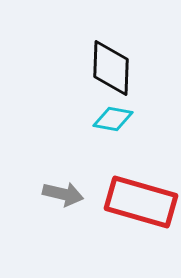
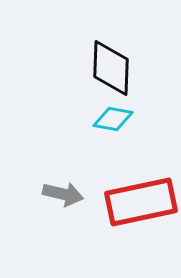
red rectangle: rotated 28 degrees counterclockwise
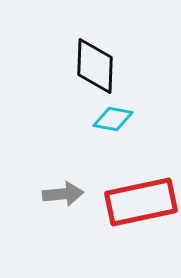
black diamond: moved 16 px left, 2 px up
gray arrow: rotated 18 degrees counterclockwise
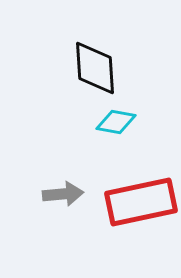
black diamond: moved 2 px down; rotated 6 degrees counterclockwise
cyan diamond: moved 3 px right, 3 px down
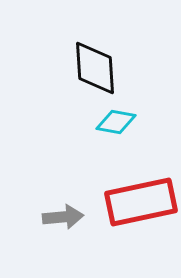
gray arrow: moved 23 px down
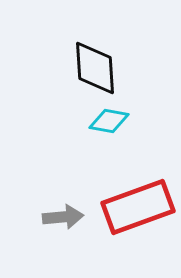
cyan diamond: moved 7 px left, 1 px up
red rectangle: moved 3 px left, 5 px down; rotated 8 degrees counterclockwise
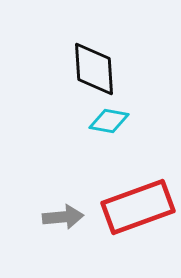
black diamond: moved 1 px left, 1 px down
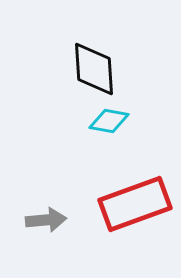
red rectangle: moved 3 px left, 3 px up
gray arrow: moved 17 px left, 3 px down
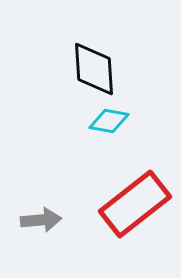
red rectangle: rotated 18 degrees counterclockwise
gray arrow: moved 5 px left
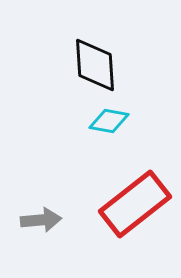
black diamond: moved 1 px right, 4 px up
